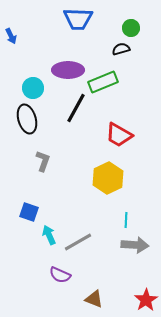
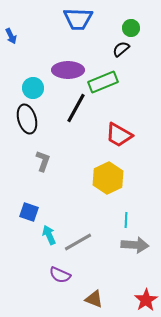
black semicircle: rotated 24 degrees counterclockwise
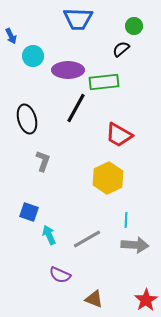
green circle: moved 3 px right, 2 px up
green rectangle: moved 1 px right; rotated 16 degrees clockwise
cyan circle: moved 32 px up
gray line: moved 9 px right, 3 px up
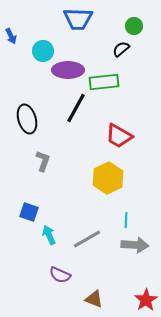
cyan circle: moved 10 px right, 5 px up
red trapezoid: moved 1 px down
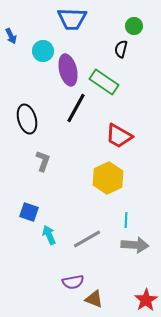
blue trapezoid: moved 6 px left
black semicircle: rotated 36 degrees counterclockwise
purple ellipse: rotated 76 degrees clockwise
green rectangle: rotated 40 degrees clockwise
purple semicircle: moved 13 px right, 7 px down; rotated 35 degrees counterclockwise
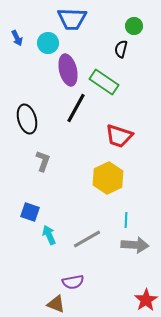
blue arrow: moved 6 px right, 2 px down
cyan circle: moved 5 px right, 8 px up
red trapezoid: rotated 12 degrees counterclockwise
blue square: moved 1 px right
brown triangle: moved 38 px left, 5 px down
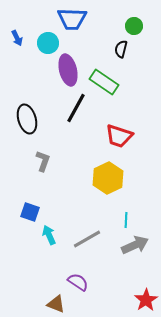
gray arrow: rotated 28 degrees counterclockwise
purple semicircle: moved 5 px right; rotated 135 degrees counterclockwise
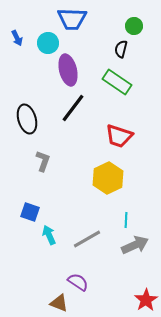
green rectangle: moved 13 px right
black line: moved 3 px left; rotated 8 degrees clockwise
brown triangle: moved 3 px right, 1 px up
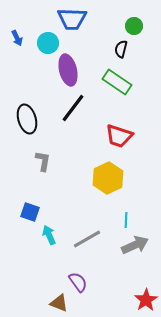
gray L-shape: rotated 10 degrees counterclockwise
purple semicircle: rotated 20 degrees clockwise
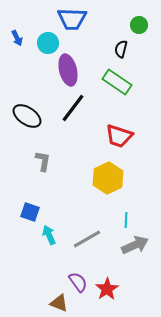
green circle: moved 5 px right, 1 px up
black ellipse: moved 3 px up; rotated 40 degrees counterclockwise
red star: moved 39 px left, 11 px up
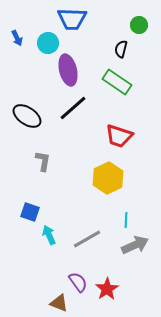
black line: rotated 12 degrees clockwise
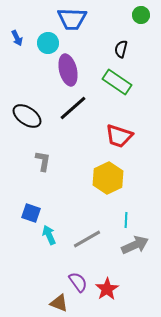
green circle: moved 2 px right, 10 px up
blue square: moved 1 px right, 1 px down
